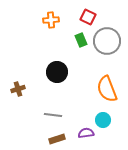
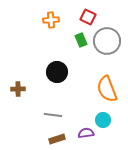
brown cross: rotated 16 degrees clockwise
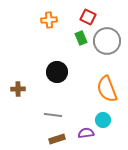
orange cross: moved 2 px left
green rectangle: moved 2 px up
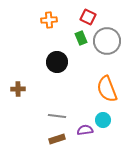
black circle: moved 10 px up
gray line: moved 4 px right, 1 px down
purple semicircle: moved 1 px left, 3 px up
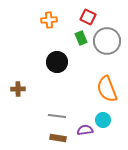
brown rectangle: moved 1 px right, 1 px up; rotated 28 degrees clockwise
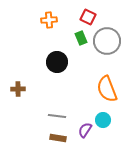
purple semicircle: rotated 49 degrees counterclockwise
